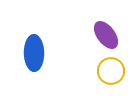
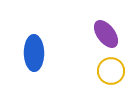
purple ellipse: moved 1 px up
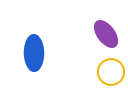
yellow circle: moved 1 px down
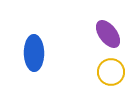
purple ellipse: moved 2 px right
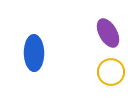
purple ellipse: moved 1 px up; rotated 8 degrees clockwise
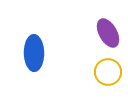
yellow circle: moved 3 px left
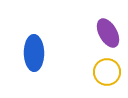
yellow circle: moved 1 px left
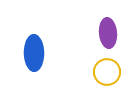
purple ellipse: rotated 24 degrees clockwise
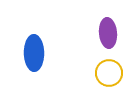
yellow circle: moved 2 px right, 1 px down
